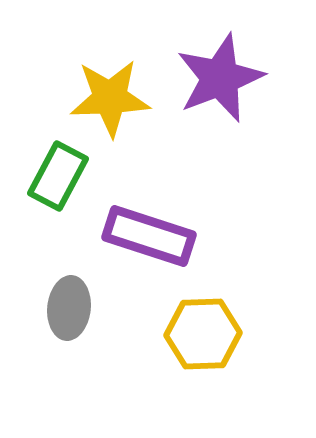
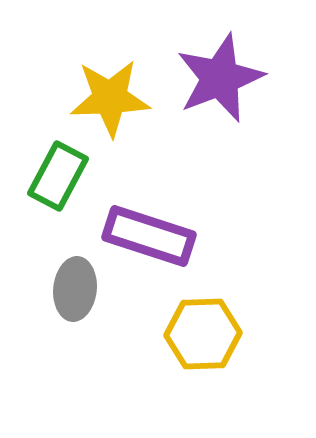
gray ellipse: moved 6 px right, 19 px up
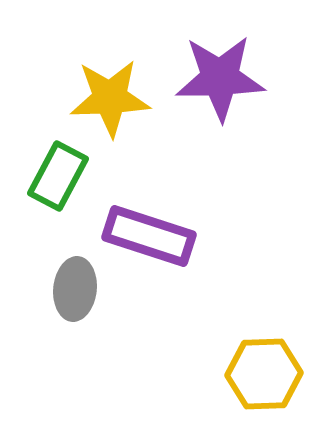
purple star: rotated 20 degrees clockwise
yellow hexagon: moved 61 px right, 40 px down
